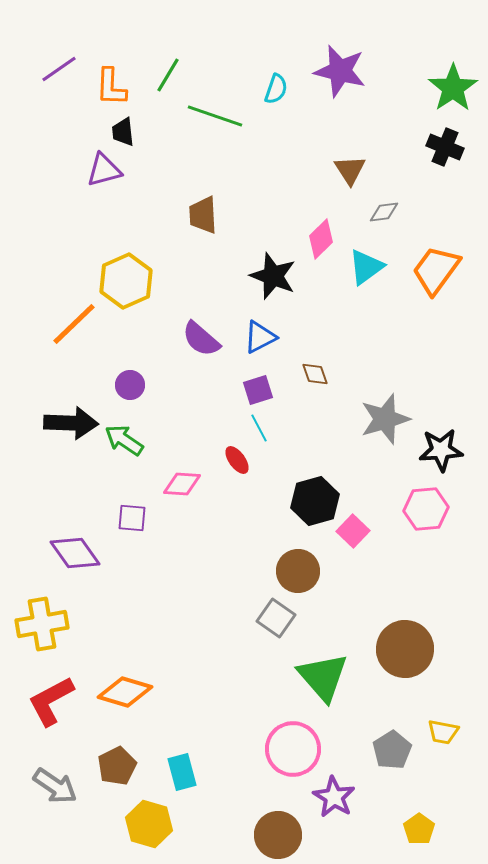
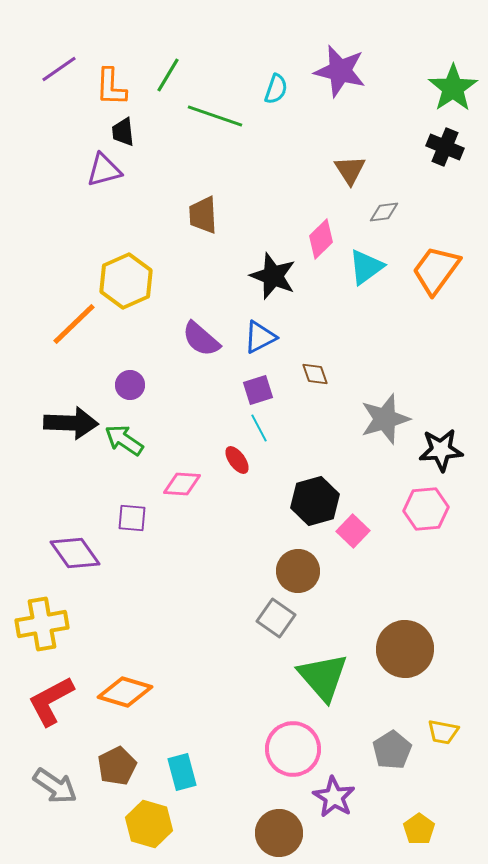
brown circle at (278, 835): moved 1 px right, 2 px up
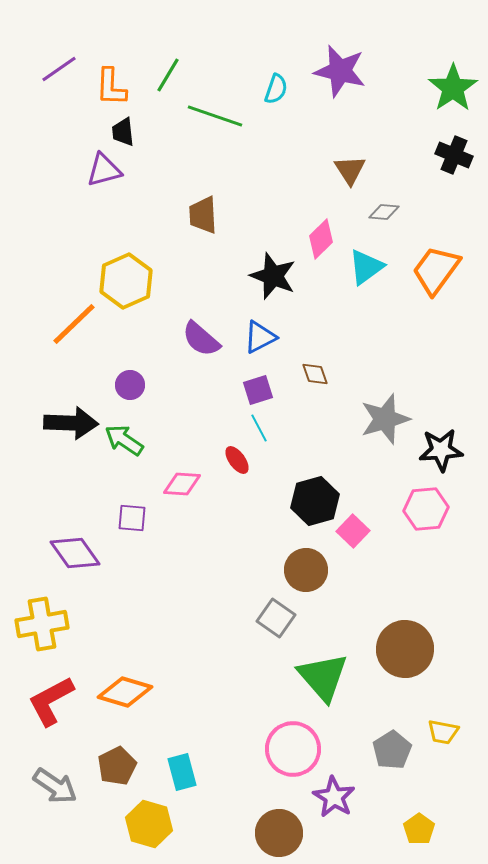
black cross at (445, 147): moved 9 px right, 8 px down
gray diamond at (384, 212): rotated 12 degrees clockwise
brown circle at (298, 571): moved 8 px right, 1 px up
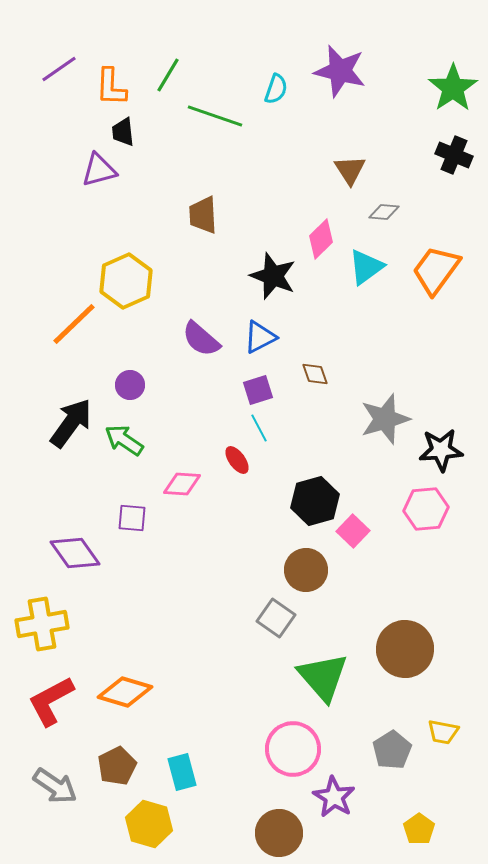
purple triangle at (104, 170): moved 5 px left
black arrow at (71, 423): rotated 56 degrees counterclockwise
